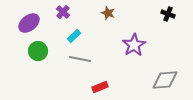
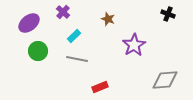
brown star: moved 6 px down
gray line: moved 3 px left
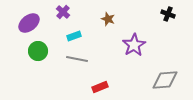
cyan rectangle: rotated 24 degrees clockwise
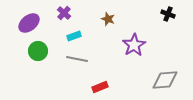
purple cross: moved 1 px right, 1 px down
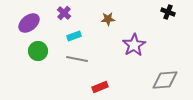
black cross: moved 2 px up
brown star: rotated 24 degrees counterclockwise
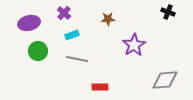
purple ellipse: rotated 25 degrees clockwise
cyan rectangle: moved 2 px left, 1 px up
red rectangle: rotated 21 degrees clockwise
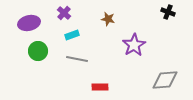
brown star: rotated 16 degrees clockwise
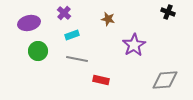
red rectangle: moved 1 px right, 7 px up; rotated 14 degrees clockwise
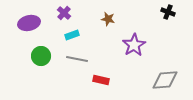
green circle: moved 3 px right, 5 px down
